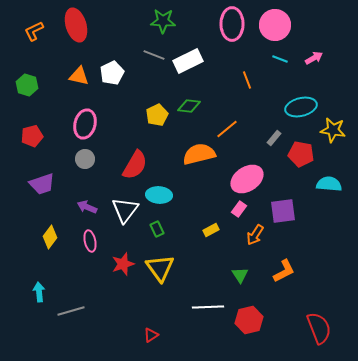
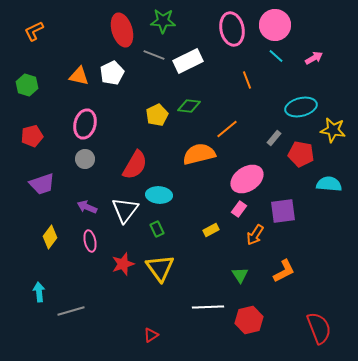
pink ellipse at (232, 24): moved 5 px down; rotated 12 degrees counterclockwise
red ellipse at (76, 25): moved 46 px right, 5 px down
cyan line at (280, 59): moved 4 px left, 3 px up; rotated 21 degrees clockwise
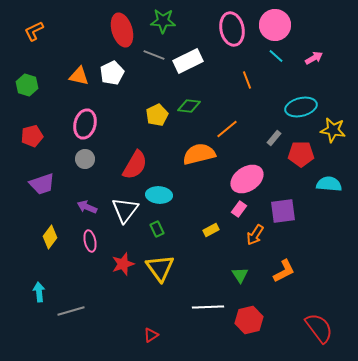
red pentagon at (301, 154): rotated 10 degrees counterclockwise
red semicircle at (319, 328): rotated 16 degrees counterclockwise
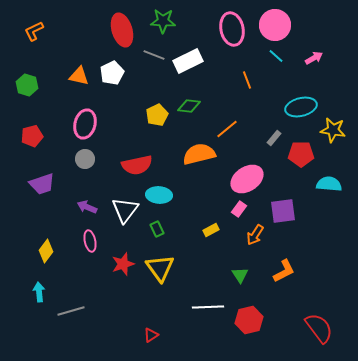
red semicircle at (135, 165): moved 2 px right; rotated 48 degrees clockwise
yellow diamond at (50, 237): moved 4 px left, 14 px down
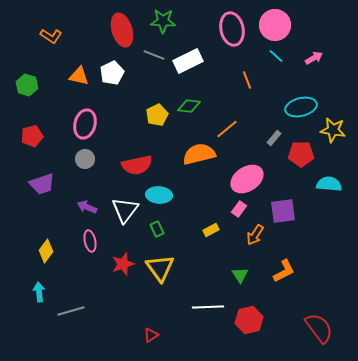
orange L-shape at (34, 31): moved 17 px right, 5 px down; rotated 120 degrees counterclockwise
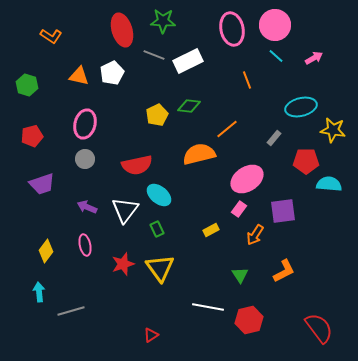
red pentagon at (301, 154): moved 5 px right, 7 px down
cyan ellipse at (159, 195): rotated 35 degrees clockwise
pink ellipse at (90, 241): moved 5 px left, 4 px down
white line at (208, 307): rotated 12 degrees clockwise
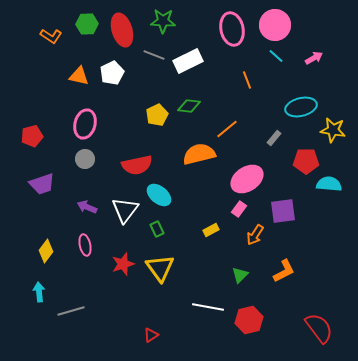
green hexagon at (27, 85): moved 60 px right, 61 px up; rotated 20 degrees counterclockwise
green triangle at (240, 275): rotated 18 degrees clockwise
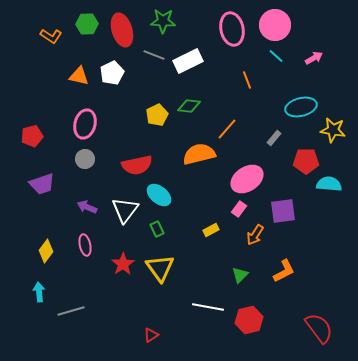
orange line at (227, 129): rotated 10 degrees counterclockwise
red star at (123, 264): rotated 15 degrees counterclockwise
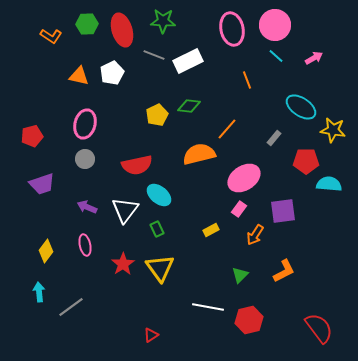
cyan ellipse at (301, 107): rotated 48 degrees clockwise
pink ellipse at (247, 179): moved 3 px left, 1 px up
gray line at (71, 311): moved 4 px up; rotated 20 degrees counterclockwise
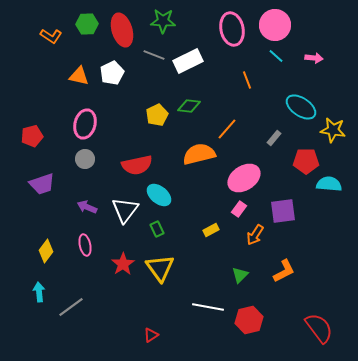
pink arrow at (314, 58): rotated 36 degrees clockwise
